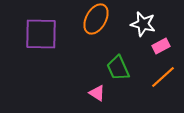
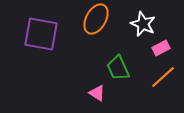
white star: rotated 10 degrees clockwise
purple square: rotated 9 degrees clockwise
pink rectangle: moved 2 px down
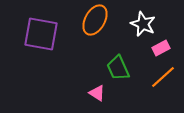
orange ellipse: moved 1 px left, 1 px down
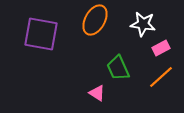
white star: rotated 15 degrees counterclockwise
orange line: moved 2 px left
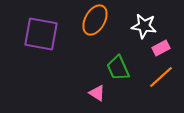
white star: moved 1 px right, 2 px down
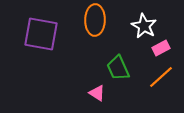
orange ellipse: rotated 28 degrees counterclockwise
white star: rotated 20 degrees clockwise
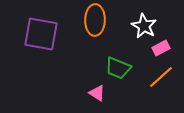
green trapezoid: rotated 44 degrees counterclockwise
